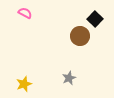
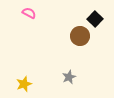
pink semicircle: moved 4 px right
gray star: moved 1 px up
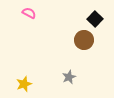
brown circle: moved 4 px right, 4 px down
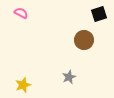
pink semicircle: moved 8 px left
black square: moved 4 px right, 5 px up; rotated 28 degrees clockwise
yellow star: moved 1 px left, 1 px down
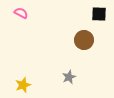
black square: rotated 21 degrees clockwise
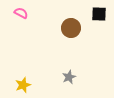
brown circle: moved 13 px left, 12 px up
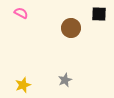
gray star: moved 4 px left, 3 px down
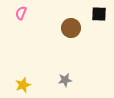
pink semicircle: rotated 96 degrees counterclockwise
gray star: rotated 16 degrees clockwise
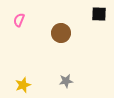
pink semicircle: moved 2 px left, 7 px down
brown circle: moved 10 px left, 5 px down
gray star: moved 1 px right, 1 px down
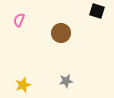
black square: moved 2 px left, 3 px up; rotated 14 degrees clockwise
